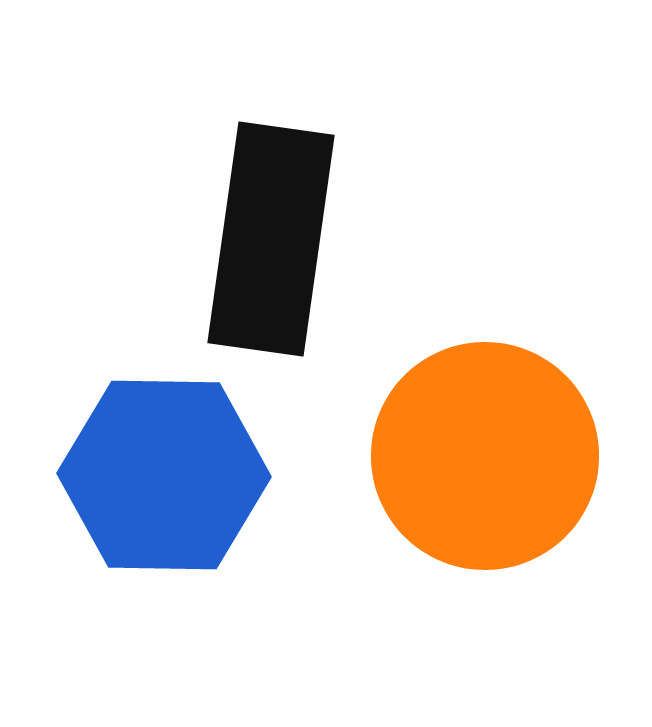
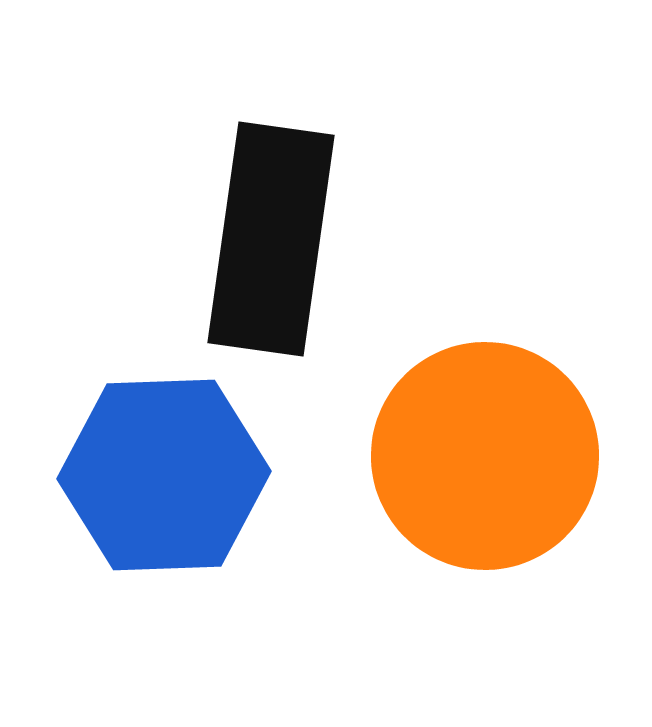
blue hexagon: rotated 3 degrees counterclockwise
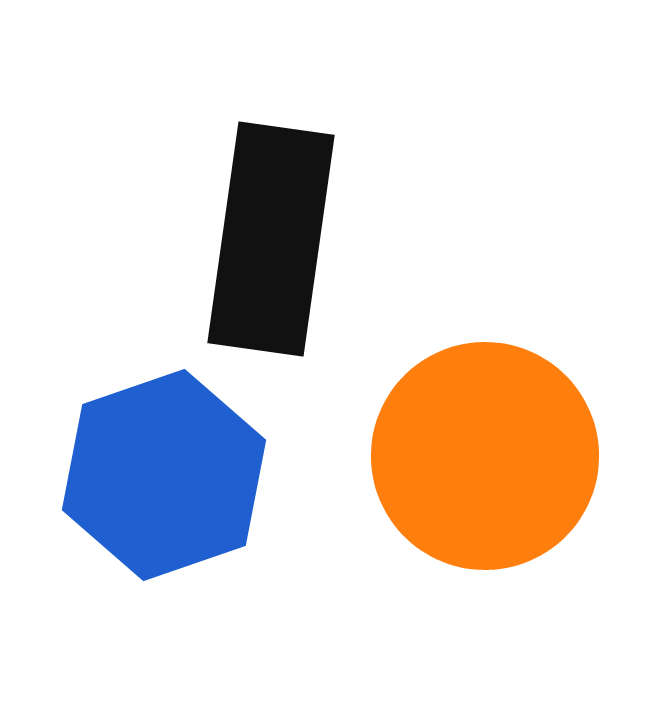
blue hexagon: rotated 17 degrees counterclockwise
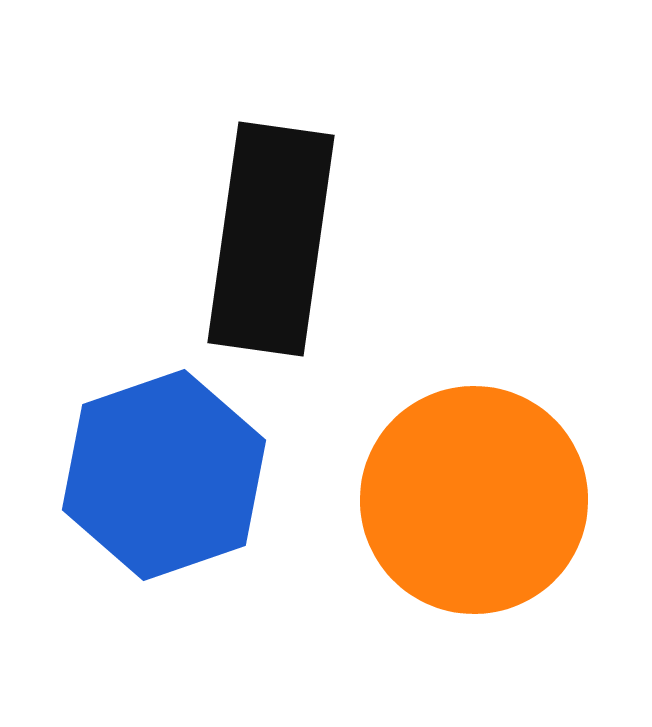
orange circle: moved 11 px left, 44 px down
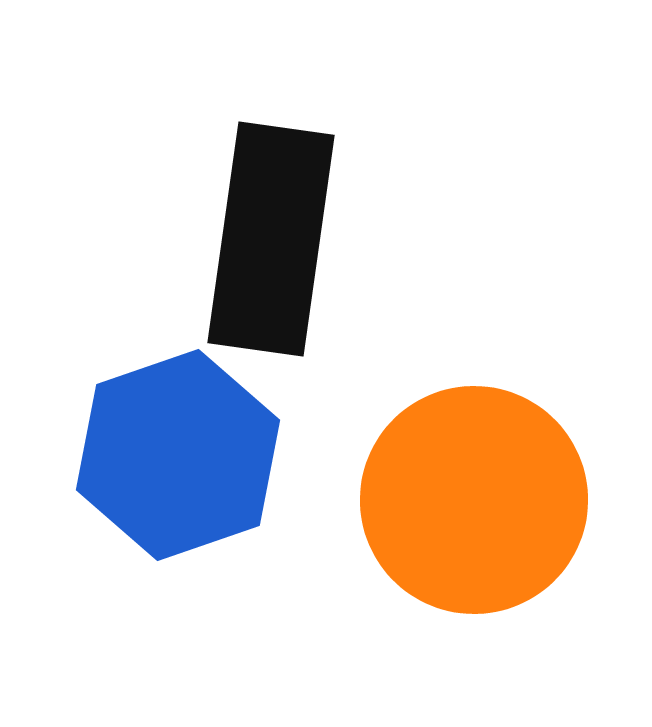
blue hexagon: moved 14 px right, 20 px up
